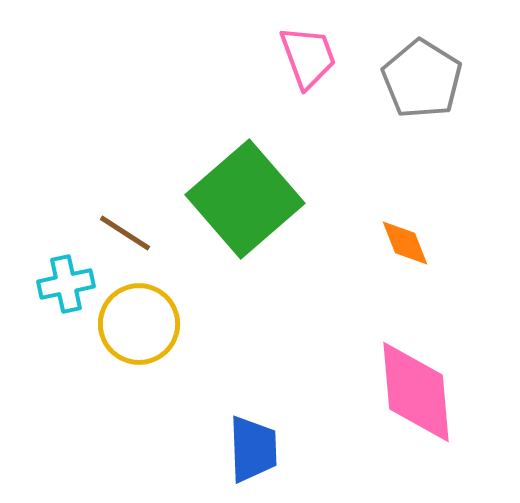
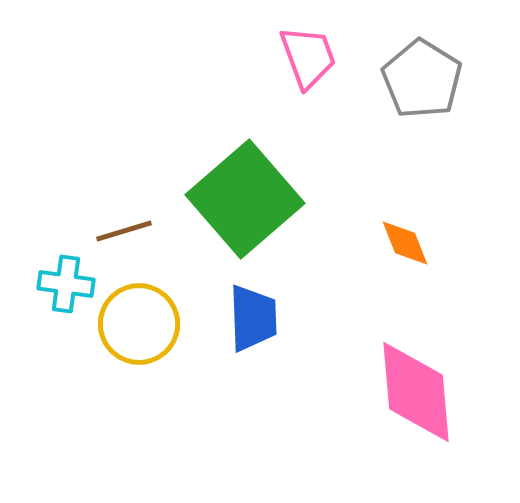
brown line: moved 1 px left, 2 px up; rotated 50 degrees counterclockwise
cyan cross: rotated 20 degrees clockwise
blue trapezoid: moved 131 px up
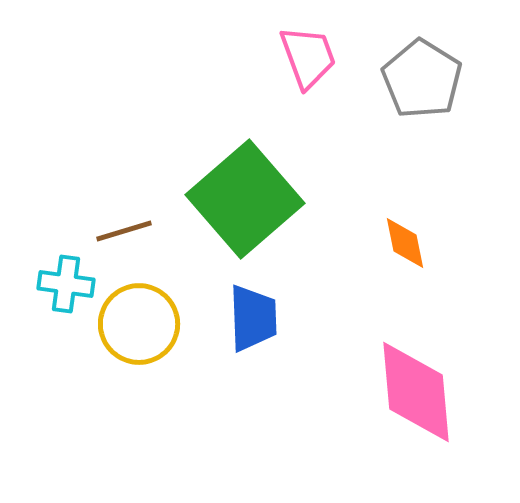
orange diamond: rotated 10 degrees clockwise
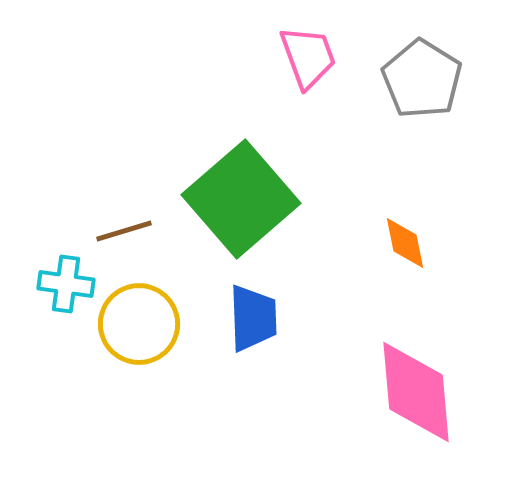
green square: moved 4 px left
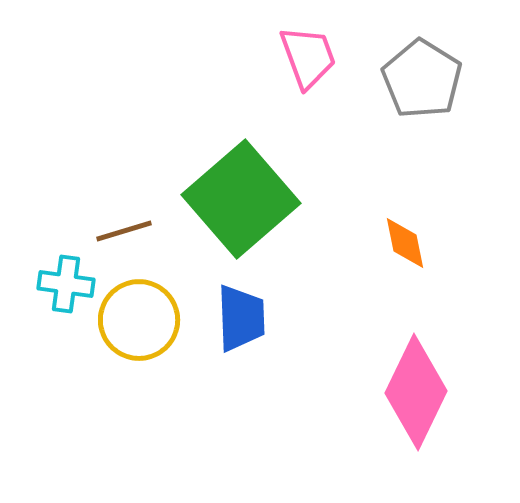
blue trapezoid: moved 12 px left
yellow circle: moved 4 px up
pink diamond: rotated 31 degrees clockwise
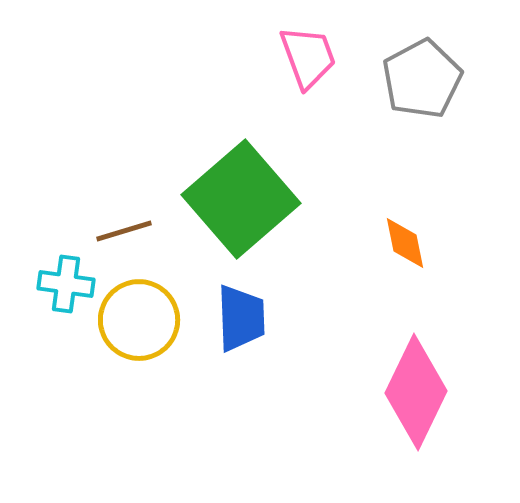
gray pentagon: rotated 12 degrees clockwise
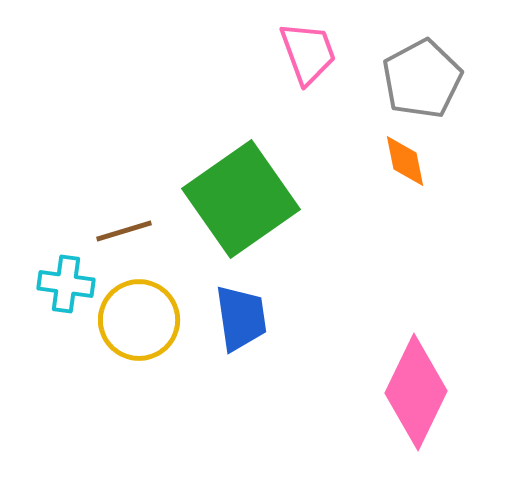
pink trapezoid: moved 4 px up
green square: rotated 6 degrees clockwise
orange diamond: moved 82 px up
blue trapezoid: rotated 6 degrees counterclockwise
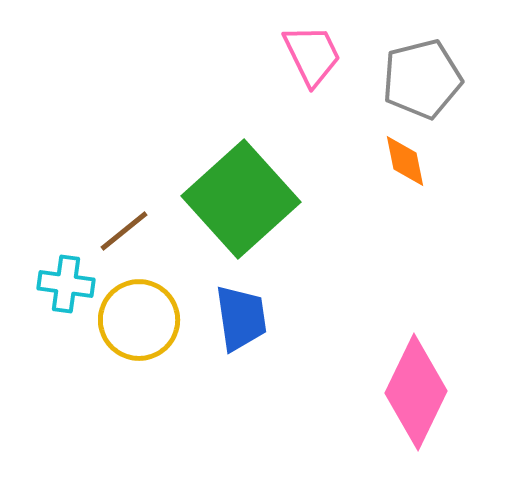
pink trapezoid: moved 4 px right, 2 px down; rotated 6 degrees counterclockwise
gray pentagon: rotated 14 degrees clockwise
green square: rotated 7 degrees counterclockwise
brown line: rotated 22 degrees counterclockwise
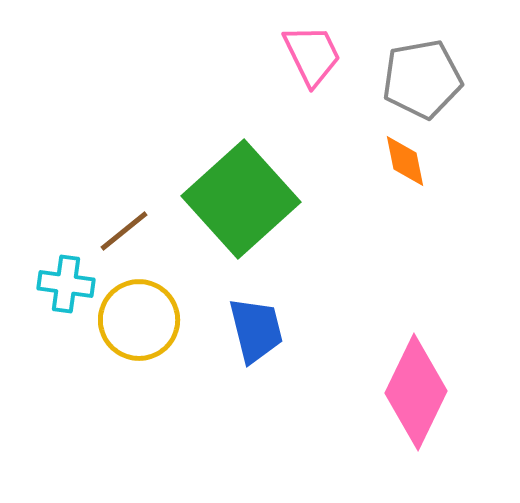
gray pentagon: rotated 4 degrees clockwise
blue trapezoid: moved 15 px right, 12 px down; rotated 6 degrees counterclockwise
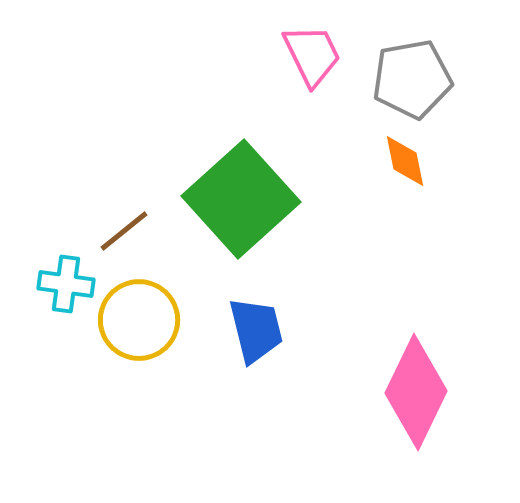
gray pentagon: moved 10 px left
